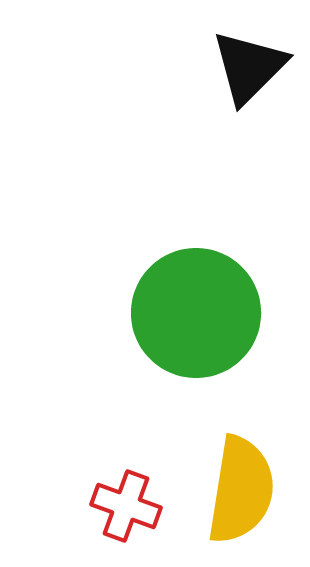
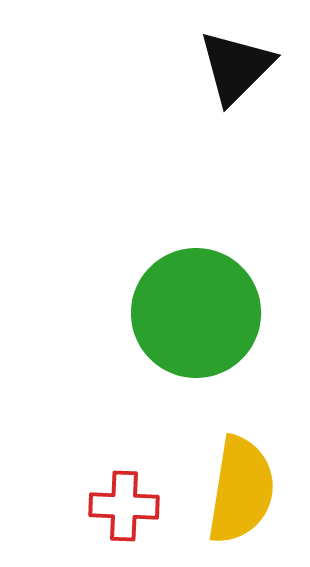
black triangle: moved 13 px left
red cross: moved 2 px left; rotated 18 degrees counterclockwise
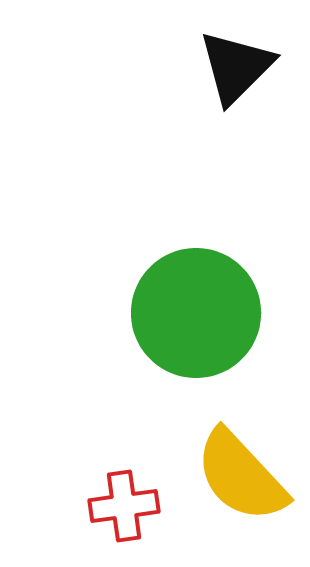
yellow semicircle: moved 14 px up; rotated 128 degrees clockwise
red cross: rotated 10 degrees counterclockwise
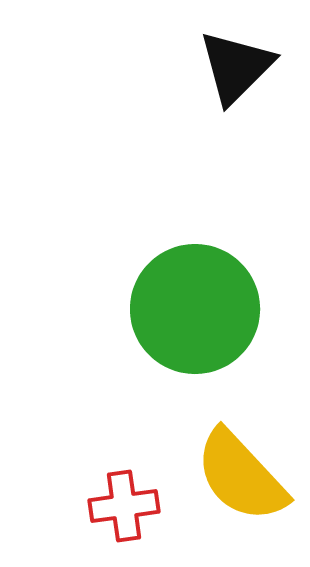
green circle: moved 1 px left, 4 px up
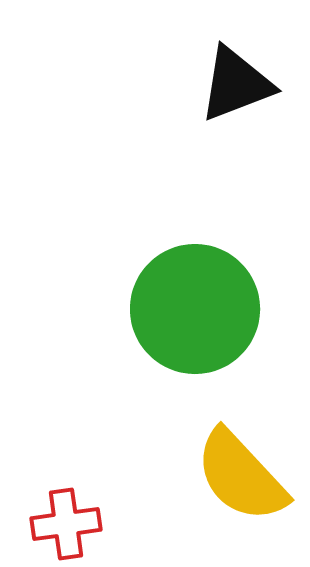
black triangle: moved 17 px down; rotated 24 degrees clockwise
red cross: moved 58 px left, 18 px down
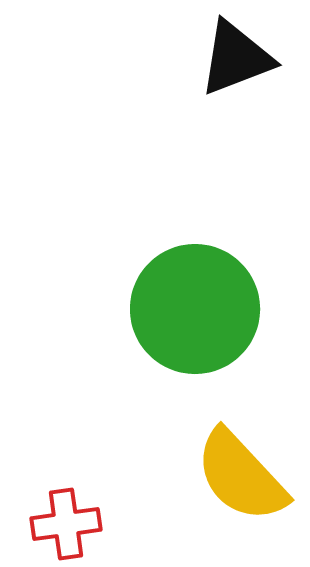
black triangle: moved 26 px up
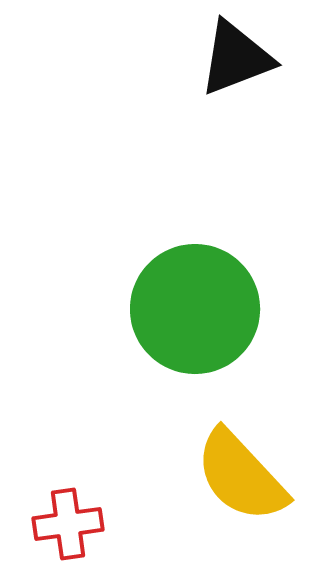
red cross: moved 2 px right
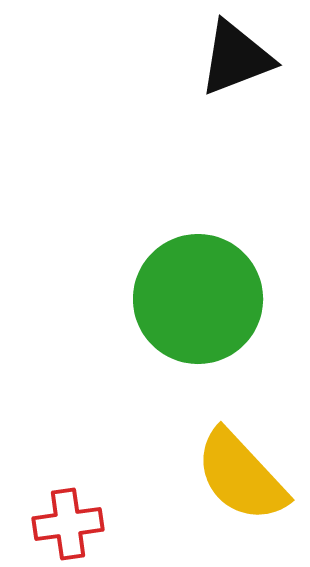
green circle: moved 3 px right, 10 px up
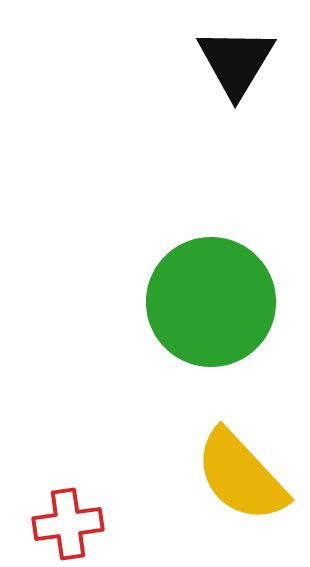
black triangle: moved 4 px down; rotated 38 degrees counterclockwise
green circle: moved 13 px right, 3 px down
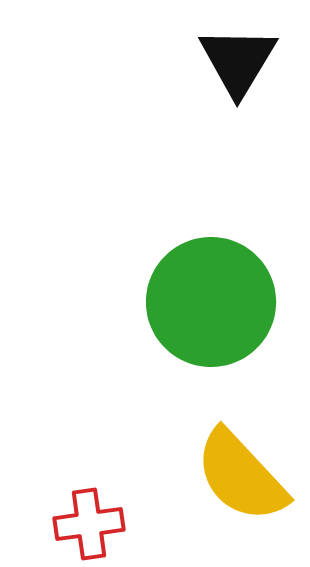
black triangle: moved 2 px right, 1 px up
red cross: moved 21 px right
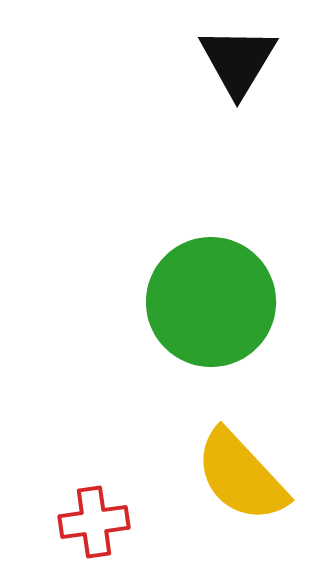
red cross: moved 5 px right, 2 px up
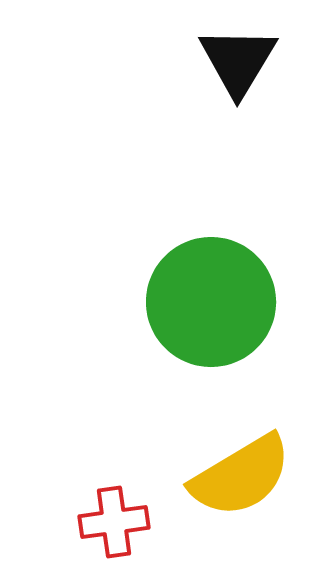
yellow semicircle: rotated 78 degrees counterclockwise
red cross: moved 20 px right
